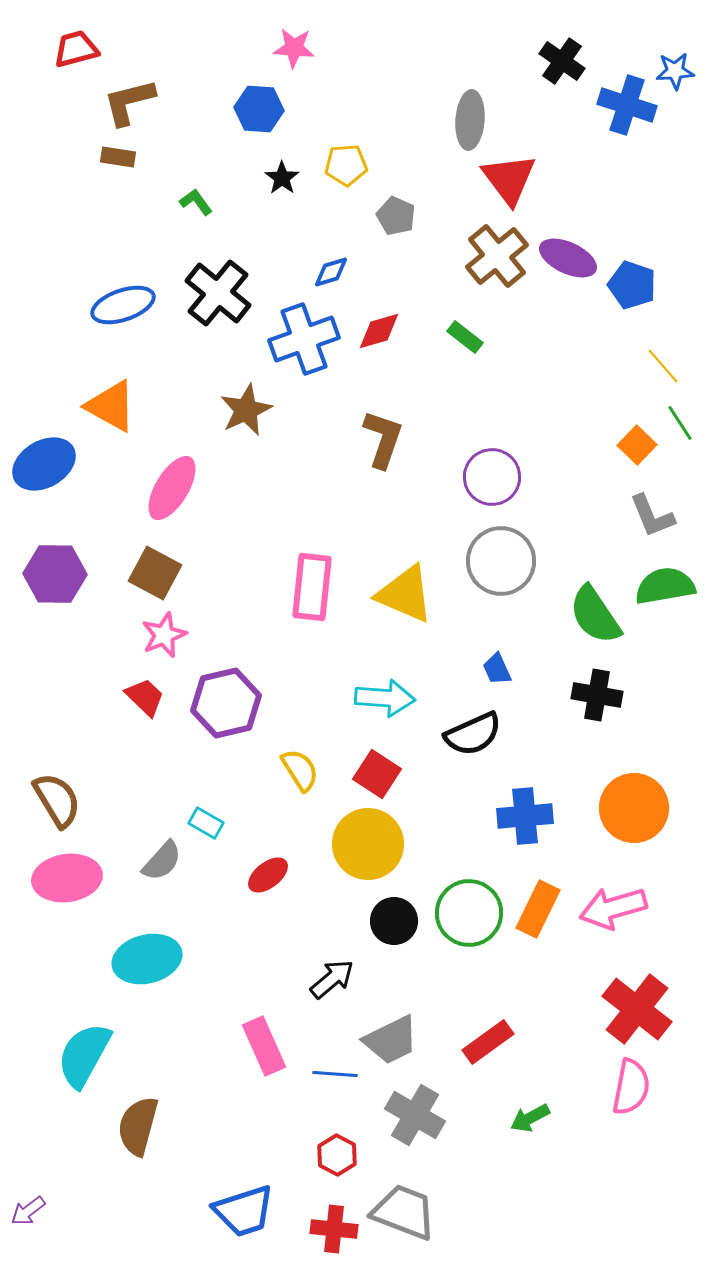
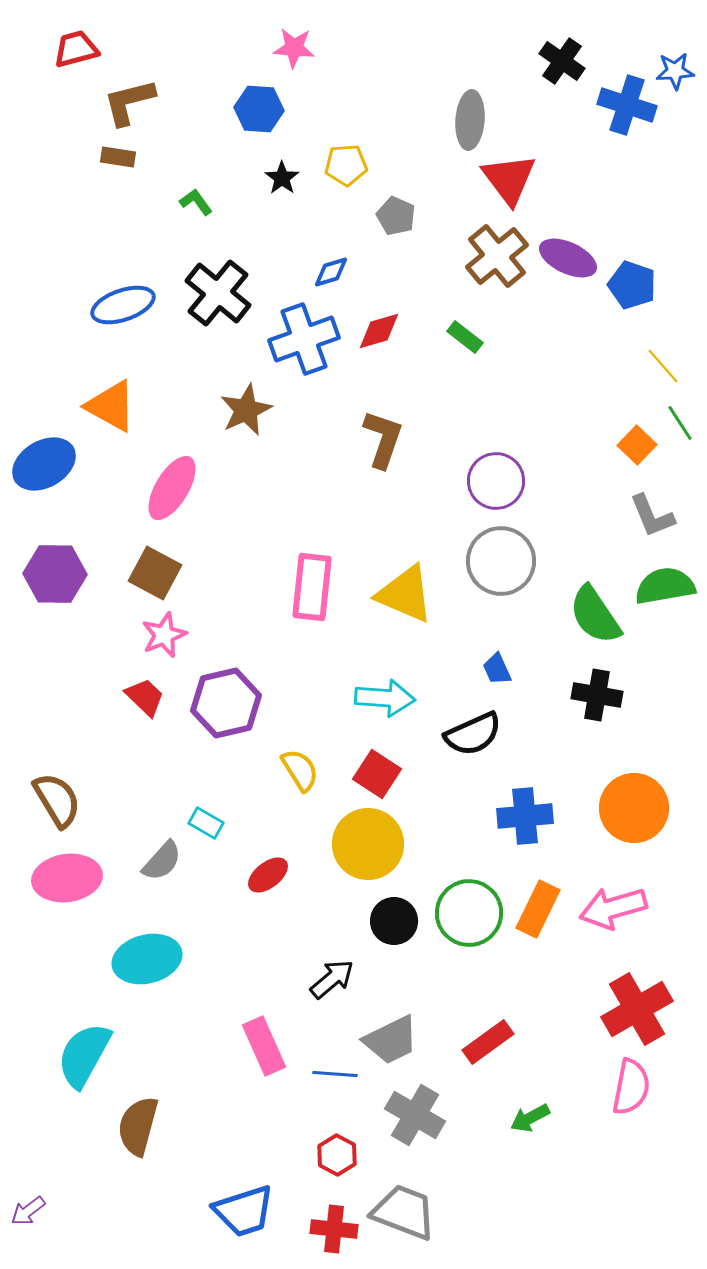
purple circle at (492, 477): moved 4 px right, 4 px down
red cross at (637, 1009): rotated 22 degrees clockwise
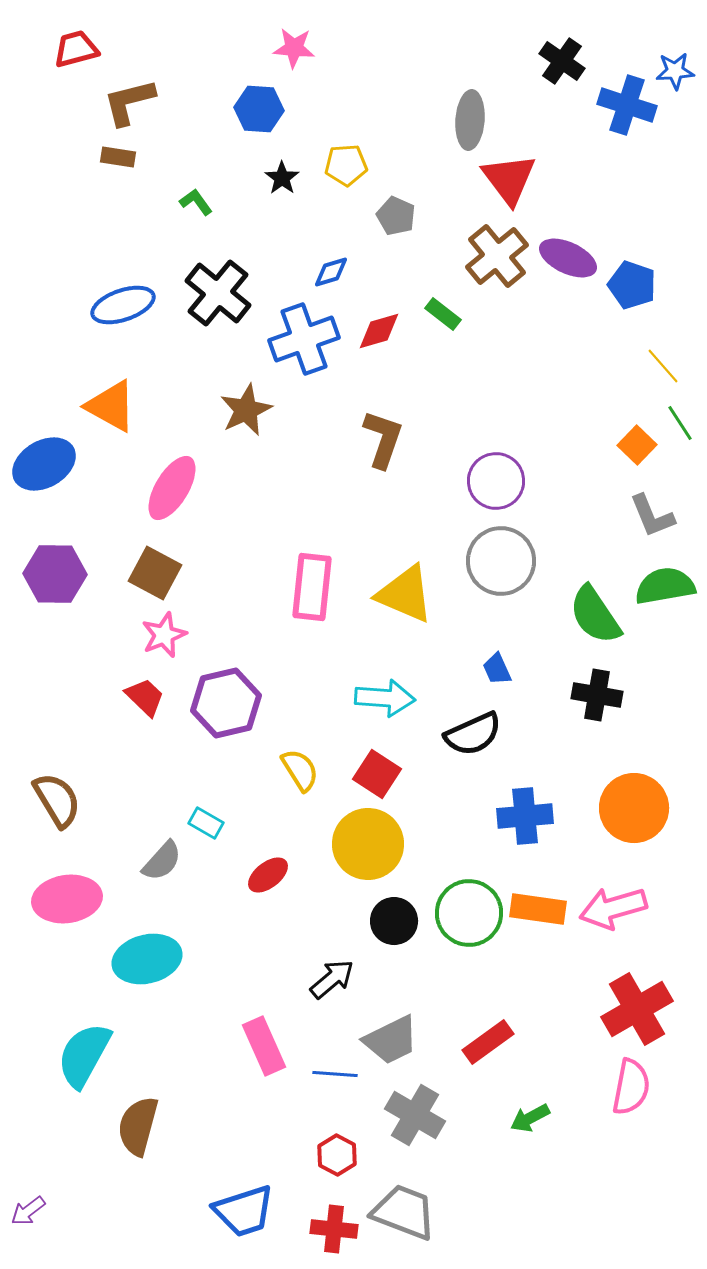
green rectangle at (465, 337): moved 22 px left, 23 px up
pink ellipse at (67, 878): moved 21 px down
orange rectangle at (538, 909): rotated 72 degrees clockwise
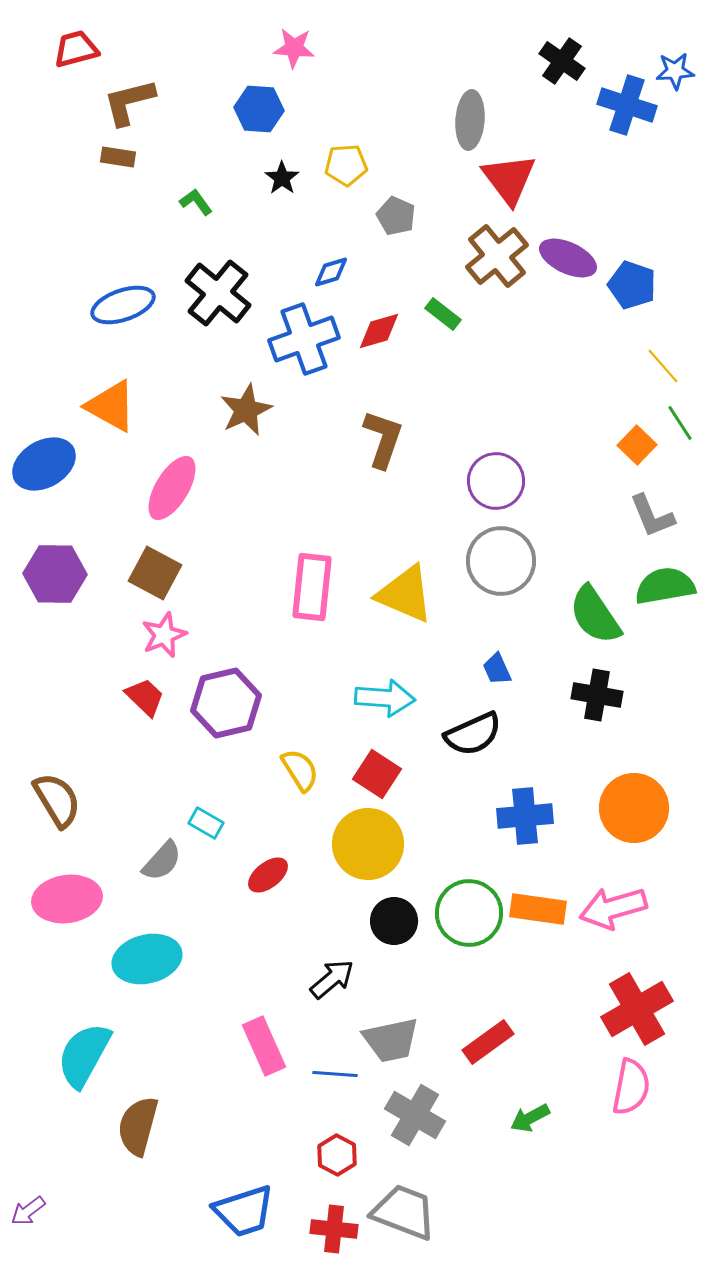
gray trapezoid at (391, 1040): rotated 14 degrees clockwise
